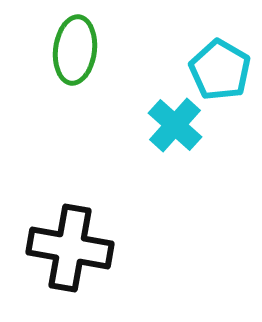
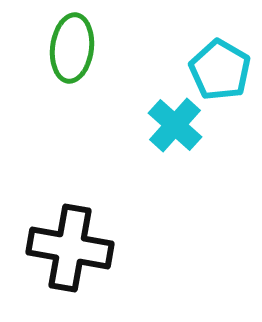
green ellipse: moved 3 px left, 2 px up
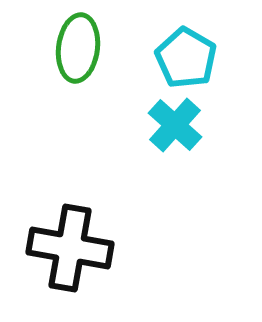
green ellipse: moved 6 px right
cyan pentagon: moved 34 px left, 12 px up
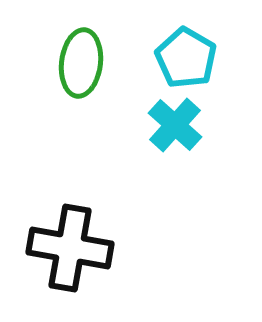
green ellipse: moved 3 px right, 15 px down
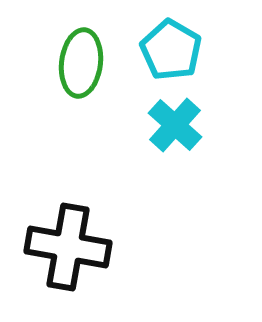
cyan pentagon: moved 15 px left, 8 px up
black cross: moved 2 px left, 1 px up
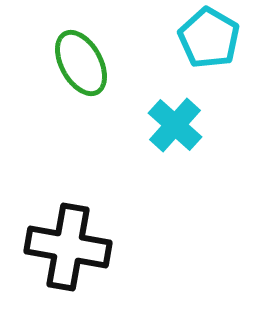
cyan pentagon: moved 38 px right, 12 px up
green ellipse: rotated 36 degrees counterclockwise
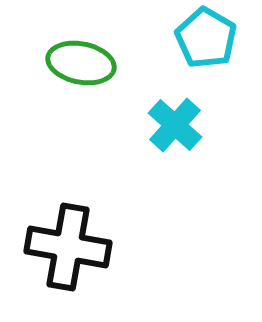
cyan pentagon: moved 3 px left
green ellipse: rotated 50 degrees counterclockwise
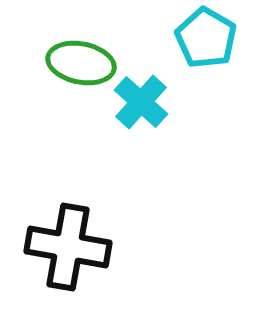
cyan cross: moved 34 px left, 23 px up
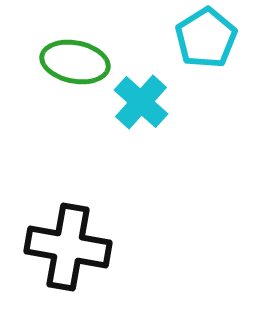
cyan pentagon: rotated 10 degrees clockwise
green ellipse: moved 6 px left, 1 px up
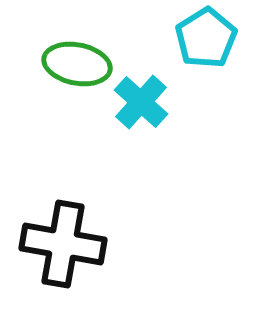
green ellipse: moved 2 px right, 2 px down
black cross: moved 5 px left, 3 px up
